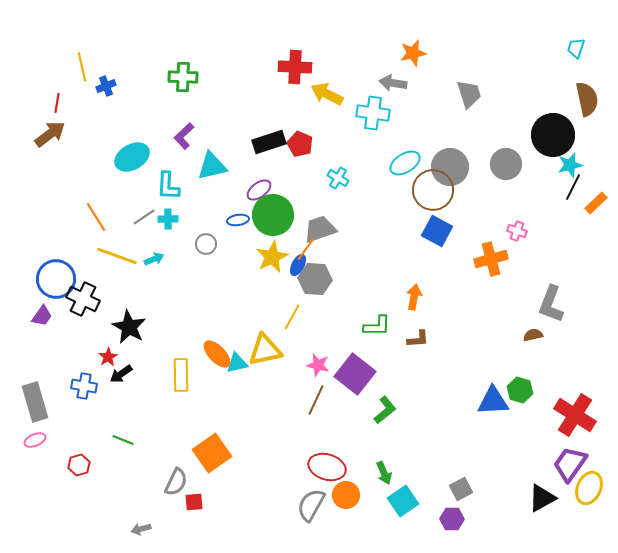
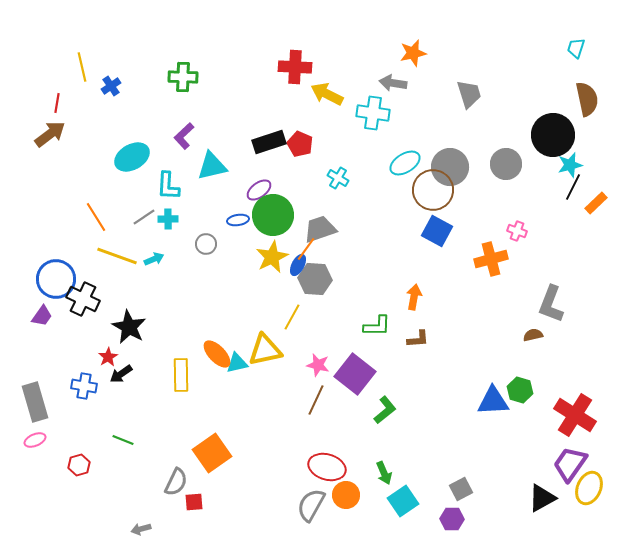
blue cross at (106, 86): moved 5 px right; rotated 12 degrees counterclockwise
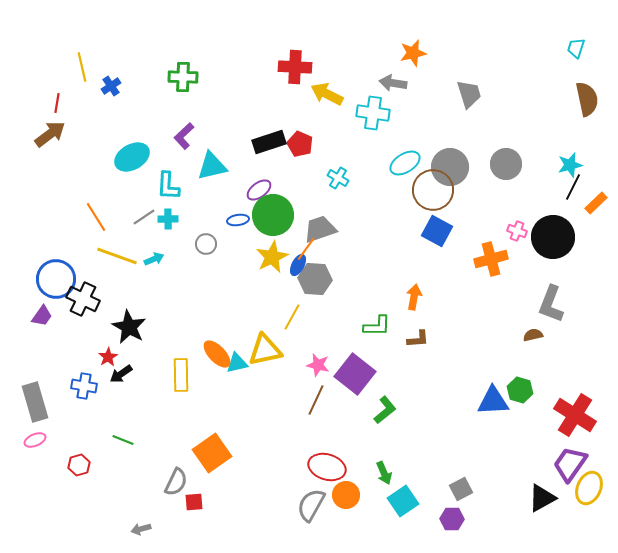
black circle at (553, 135): moved 102 px down
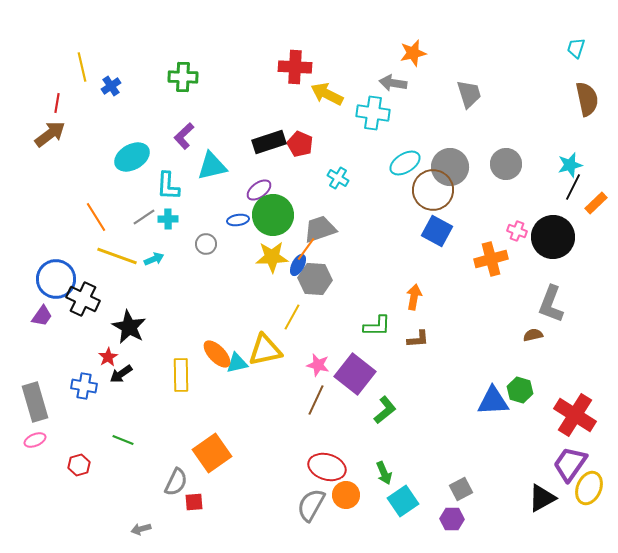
yellow star at (272, 257): rotated 24 degrees clockwise
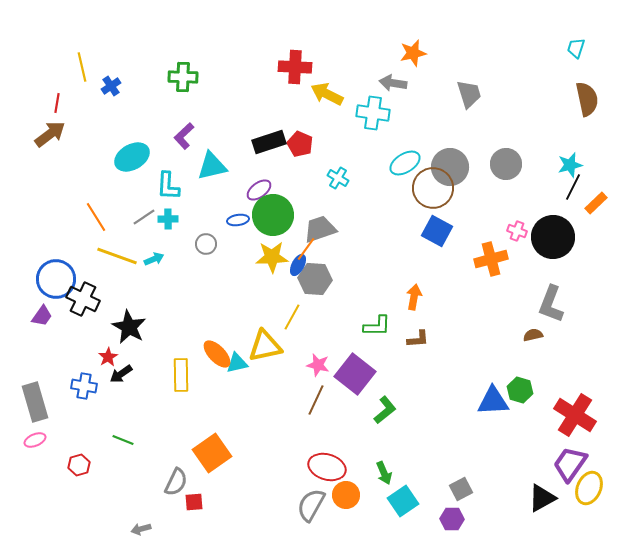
brown circle at (433, 190): moved 2 px up
yellow triangle at (265, 350): moved 4 px up
